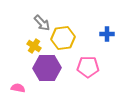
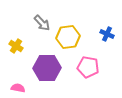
blue cross: rotated 24 degrees clockwise
yellow hexagon: moved 5 px right, 1 px up
yellow cross: moved 18 px left
pink pentagon: rotated 10 degrees clockwise
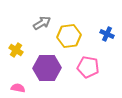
gray arrow: rotated 78 degrees counterclockwise
yellow hexagon: moved 1 px right, 1 px up
yellow cross: moved 4 px down
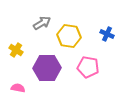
yellow hexagon: rotated 15 degrees clockwise
